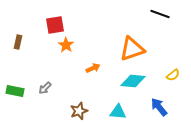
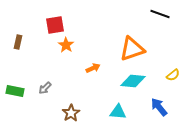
brown star: moved 8 px left, 2 px down; rotated 12 degrees counterclockwise
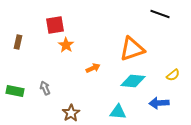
gray arrow: rotated 112 degrees clockwise
blue arrow: moved 4 px up; rotated 54 degrees counterclockwise
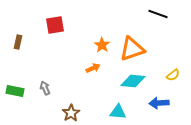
black line: moved 2 px left
orange star: moved 36 px right
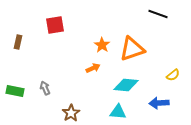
cyan diamond: moved 7 px left, 4 px down
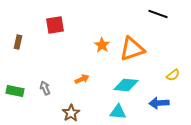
orange arrow: moved 11 px left, 11 px down
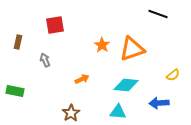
gray arrow: moved 28 px up
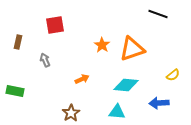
cyan triangle: moved 1 px left
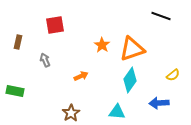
black line: moved 3 px right, 2 px down
orange arrow: moved 1 px left, 3 px up
cyan diamond: moved 4 px right, 5 px up; rotated 60 degrees counterclockwise
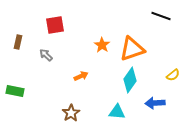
gray arrow: moved 1 px right, 5 px up; rotated 24 degrees counterclockwise
blue arrow: moved 4 px left
